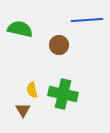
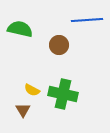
yellow semicircle: rotated 49 degrees counterclockwise
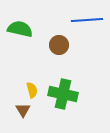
yellow semicircle: rotated 133 degrees counterclockwise
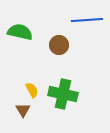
green semicircle: moved 3 px down
yellow semicircle: rotated 14 degrees counterclockwise
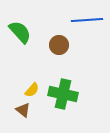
green semicircle: rotated 35 degrees clockwise
yellow semicircle: rotated 70 degrees clockwise
brown triangle: rotated 21 degrees counterclockwise
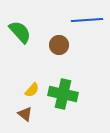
brown triangle: moved 2 px right, 4 px down
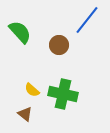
blue line: rotated 48 degrees counterclockwise
yellow semicircle: rotated 91 degrees clockwise
